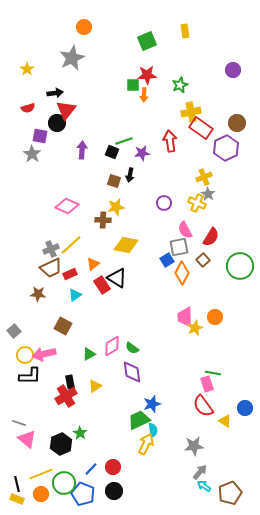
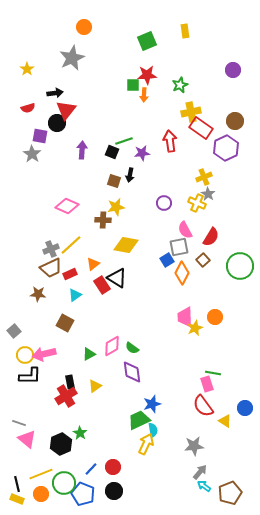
brown circle at (237, 123): moved 2 px left, 2 px up
brown square at (63, 326): moved 2 px right, 3 px up
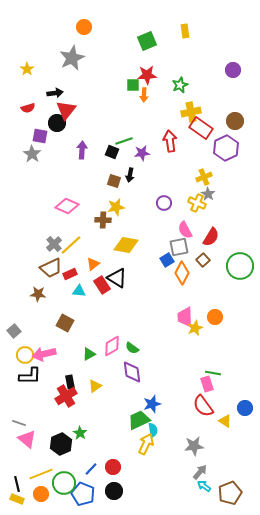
gray cross at (51, 249): moved 3 px right, 5 px up; rotated 21 degrees counterclockwise
cyan triangle at (75, 295): moved 4 px right, 4 px up; rotated 40 degrees clockwise
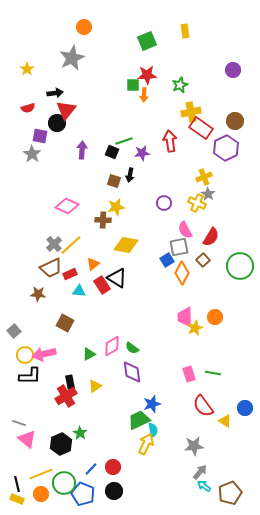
pink rectangle at (207, 384): moved 18 px left, 10 px up
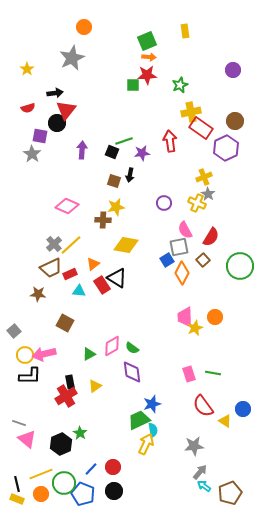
orange arrow at (144, 95): moved 5 px right, 38 px up; rotated 88 degrees counterclockwise
blue circle at (245, 408): moved 2 px left, 1 px down
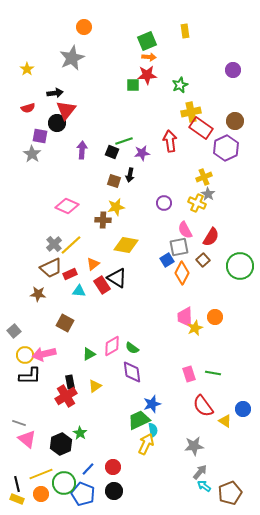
blue line at (91, 469): moved 3 px left
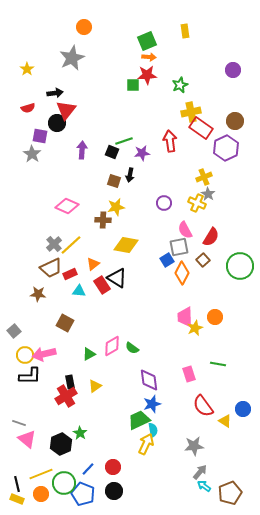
purple diamond at (132, 372): moved 17 px right, 8 px down
green line at (213, 373): moved 5 px right, 9 px up
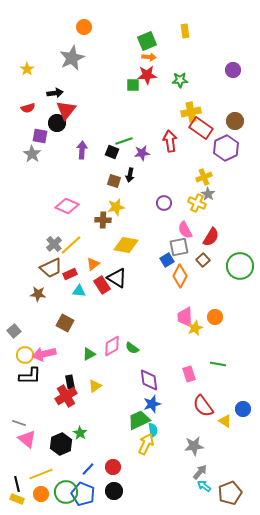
green star at (180, 85): moved 5 px up; rotated 21 degrees clockwise
orange diamond at (182, 273): moved 2 px left, 3 px down
green circle at (64, 483): moved 2 px right, 9 px down
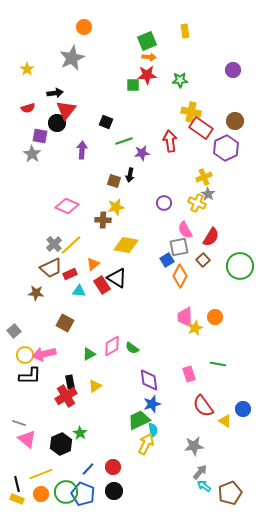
yellow cross at (191, 112): rotated 24 degrees clockwise
black square at (112, 152): moved 6 px left, 30 px up
brown star at (38, 294): moved 2 px left, 1 px up
